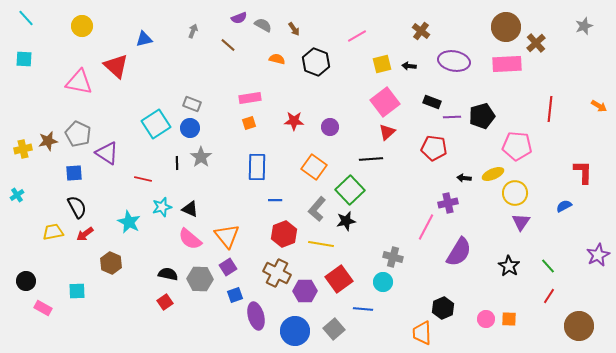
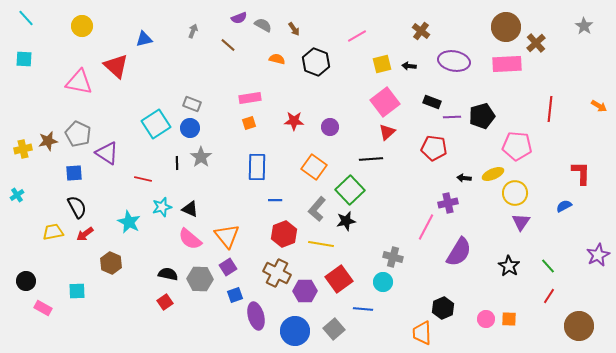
gray star at (584, 26): rotated 18 degrees counterclockwise
red L-shape at (583, 172): moved 2 px left, 1 px down
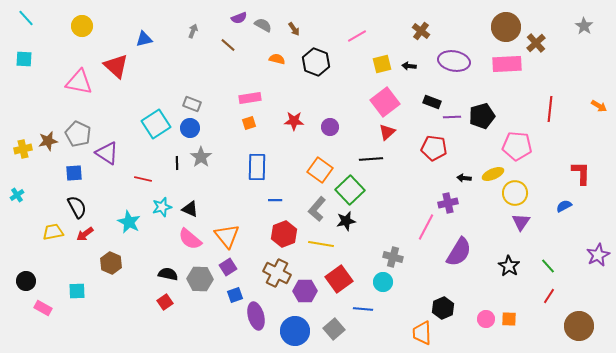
orange square at (314, 167): moved 6 px right, 3 px down
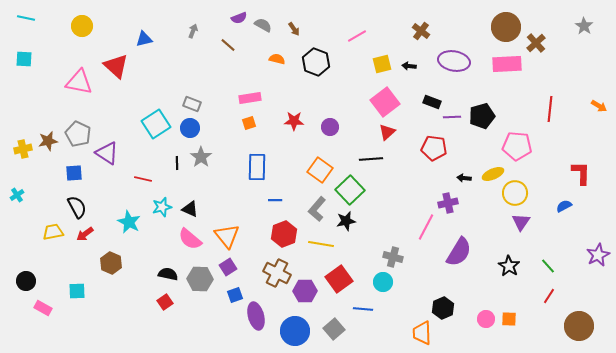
cyan line at (26, 18): rotated 36 degrees counterclockwise
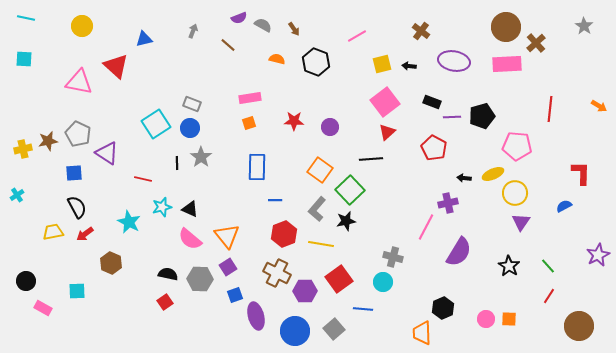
red pentagon at (434, 148): rotated 20 degrees clockwise
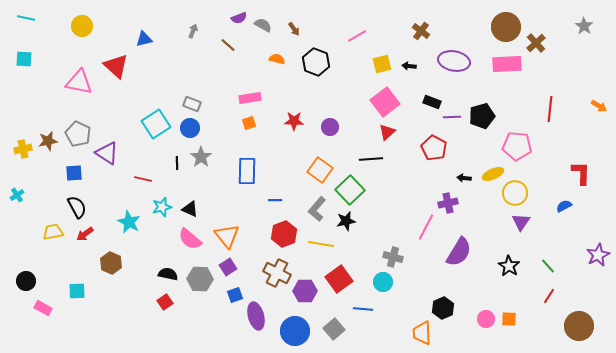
blue rectangle at (257, 167): moved 10 px left, 4 px down
